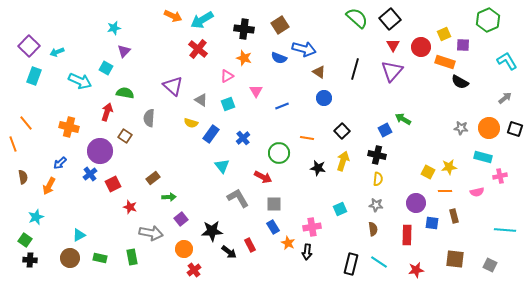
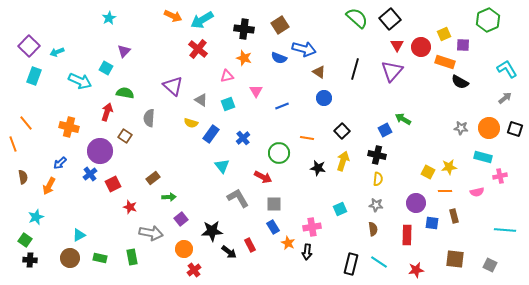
cyan star at (114, 28): moved 5 px left, 10 px up; rotated 16 degrees counterclockwise
red triangle at (393, 45): moved 4 px right
cyan L-shape at (507, 61): moved 8 px down
pink triangle at (227, 76): rotated 16 degrees clockwise
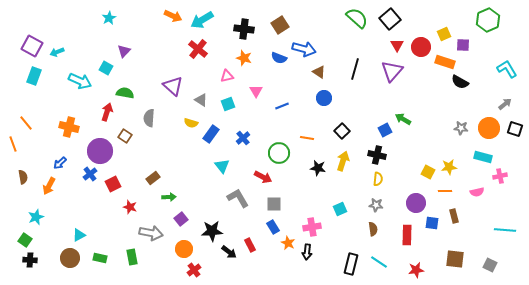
purple square at (29, 46): moved 3 px right; rotated 15 degrees counterclockwise
gray arrow at (505, 98): moved 6 px down
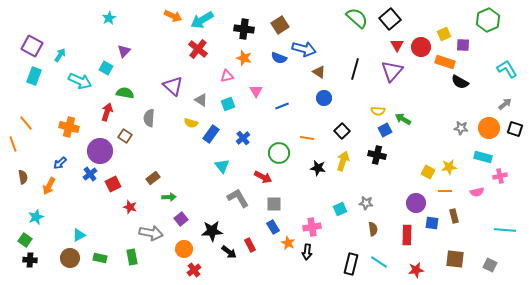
cyan arrow at (57, 52): moved 3 px right, 3 px down; rotated 144 degrees clockwise
yellow semicircle at (378, 179): moved 68 px up; rotated 88 degrees clockwise
gray star at (376, 205): moved 10 px left, 2 px up
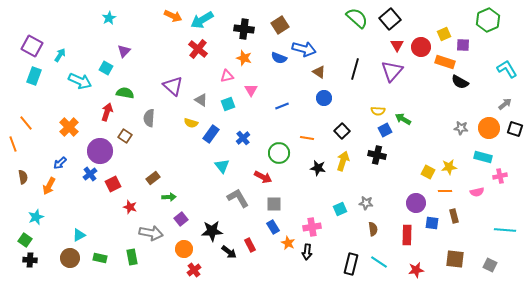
pink triangle at (256, 91): moved 5 px left, 1 px up
orange cross at (69, 127): rotated 30 degrees clockwise
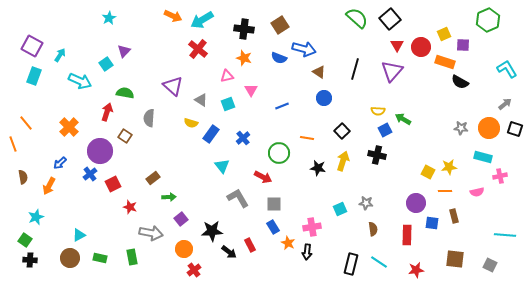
cyan square at (106, 68): moved 4 px up; rotated 24 degrees clockwise
cyan line at (505, 230): moved 5 px down
